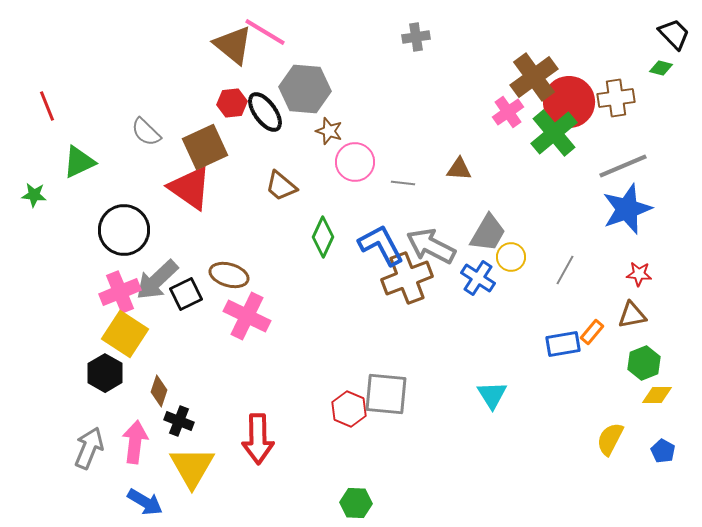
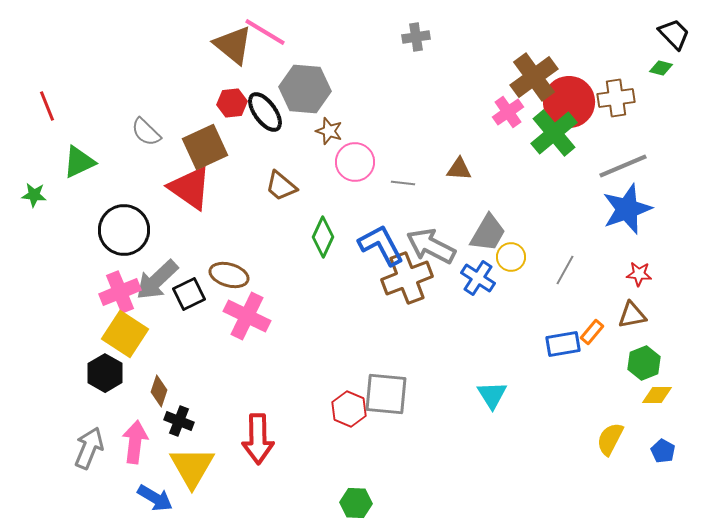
black square at (186, 294): moved 3 px right
blue arrow at (145, 502): moved 10 px right, 4 px up
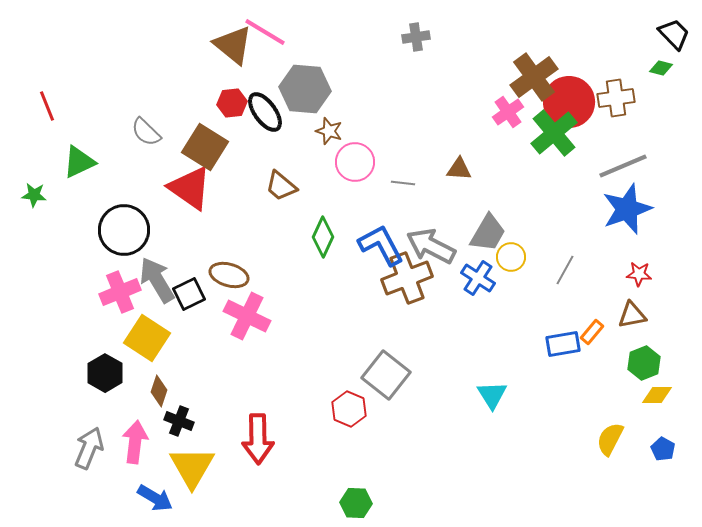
brown square at (205, 147): rotated 33 degrees counterclockwise
gray arrow at (157, 280): rotated 102 degrees clockwise
yellow square at (125, 334): moved 22 px right, 4 px down
gray square at (386, 394): moved 19 px up; rotated 33 degrees clockwise
blue pentagon at (663, 451): moved 2 px up
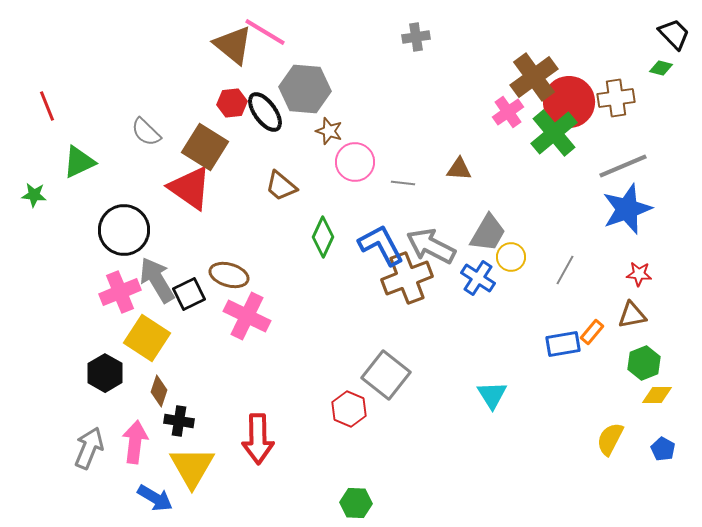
black cross at (179, 421): rotated 12 degrees counterclockwise
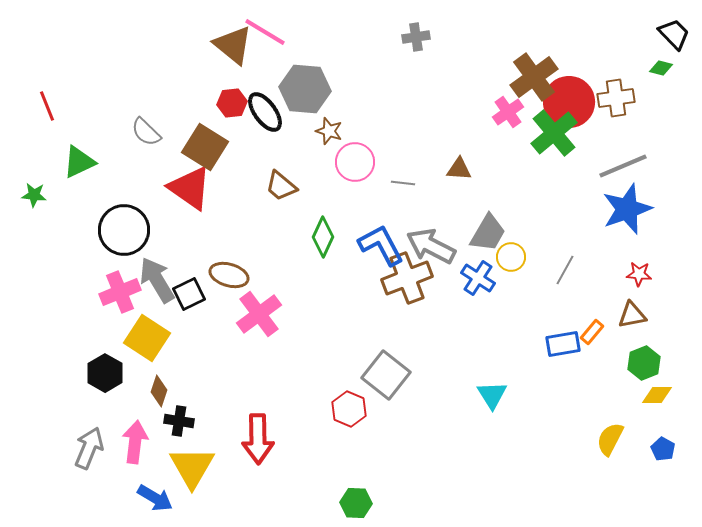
pink cross at (247, 316): moved 12 px right, 2 px up; rotated 27 degrees clockwise
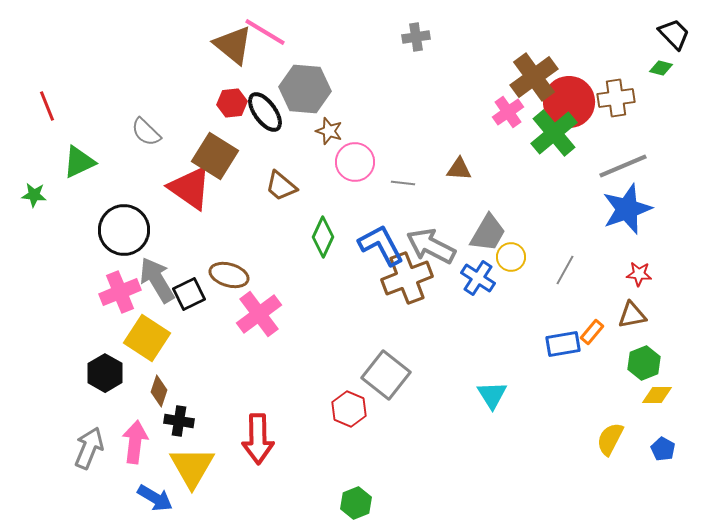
brown square at (205, 147): moved 10 px right, 9 px down
green hexagon at (356, 503): rotated 24 degrees counterclockwise
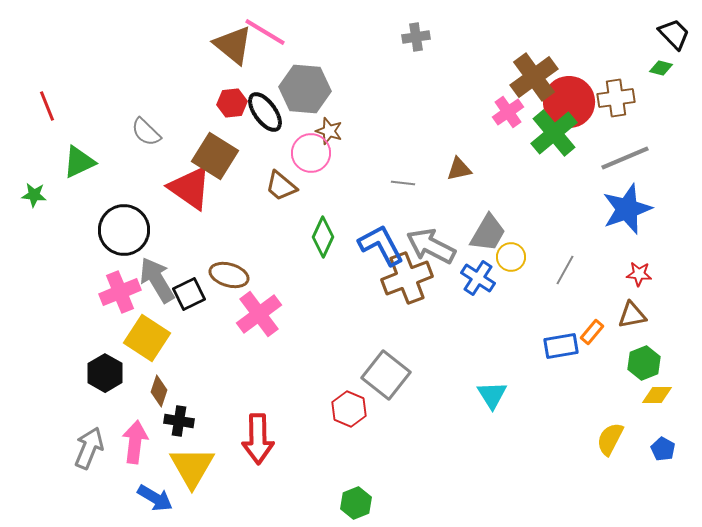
pink circle at (355, 162): moved 44 px left, 9 px up
gray line at (623, 166): moved 2 px right, 8 px up
brown triangle at (459, 169): rotated 16 degrees counterclockwise
blue rectangle at (563, 344): moved 2 px left, 2 px down
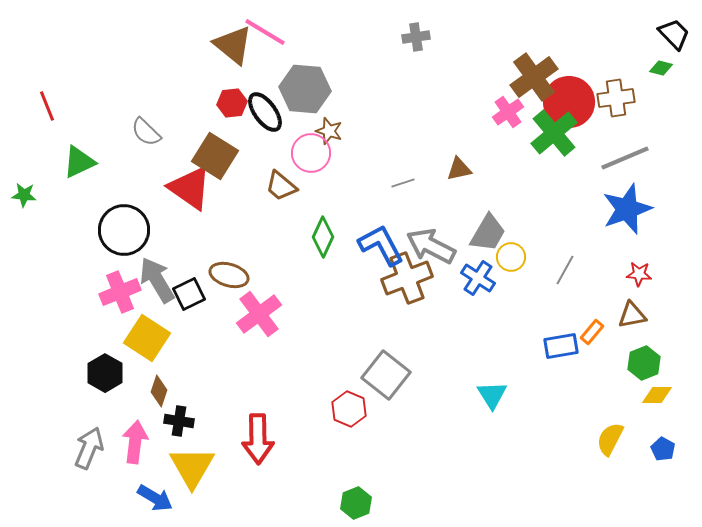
gray line at (403, 183): rotated 25 degrees counterclockwise
green star at (34, 195): moved 10 px left
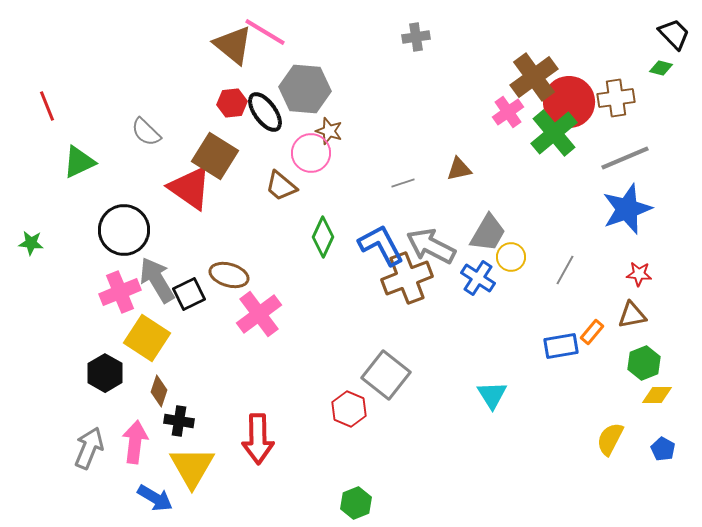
green star at (24, 195): moved 7 px right, 48 px down
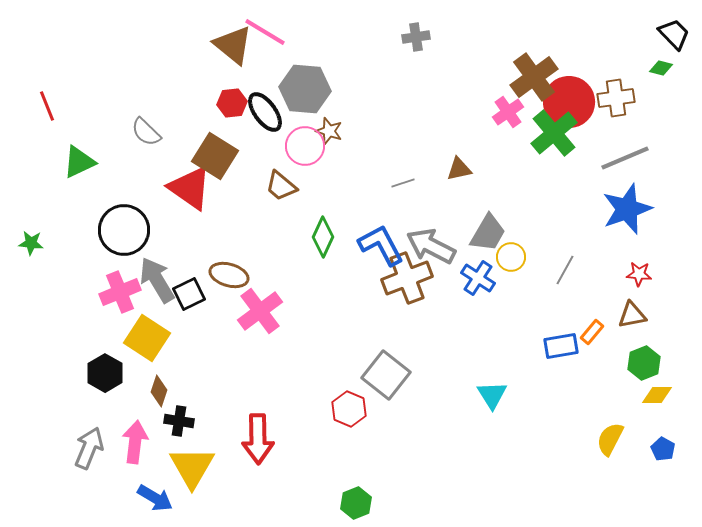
pink circle at (311, 153): moved 6 px left, 7 px up
pink cross at (259, 314): moved 1 px right, 3 px up
